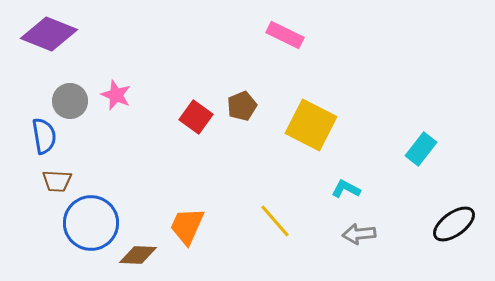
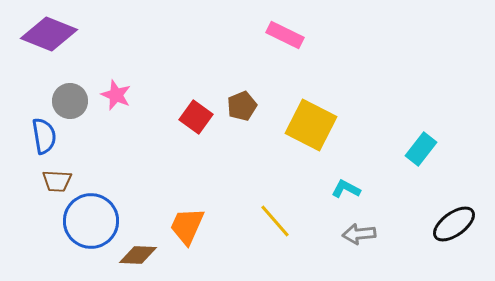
blue circle: moved 2 px up
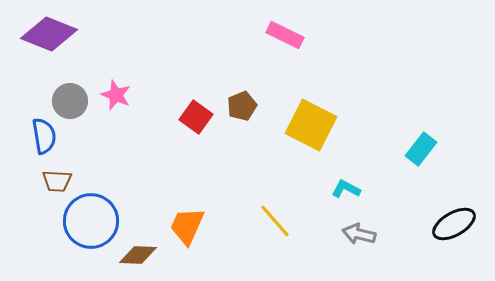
black ellipse: rotated 6 degrees clockwise
gray arrow: rotated 20 degrees clockwise
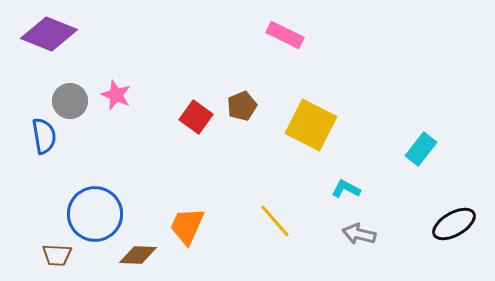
brown trapezoid: moved 74 px down
blue circle: moved 4 px right, 7 px up
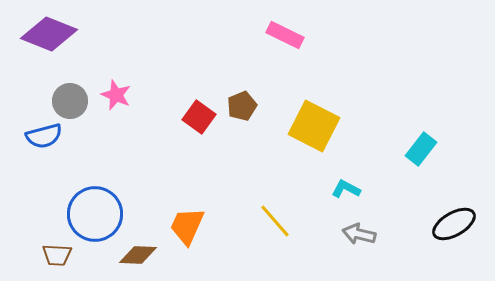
red square: moved 3 px right
yellow square: moved 3 px right, 1 px down
blue semicircle: rotated 84 degrees clockwise
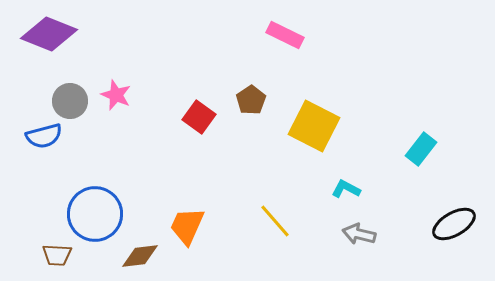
brown pentagon: moved 9 px right, 6 px up; rotated 12 degrees counterclockwise
brown diamond: moved 2 px right, 1 px down; rotated 9 degrees counterclockwise
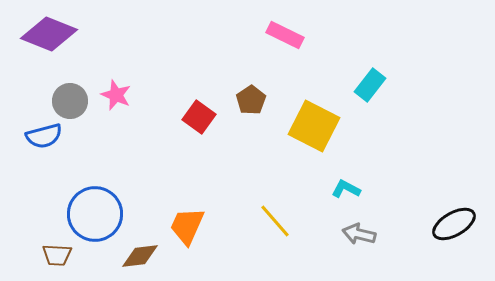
cyan rectangle: moved 51 px left, 64 px up
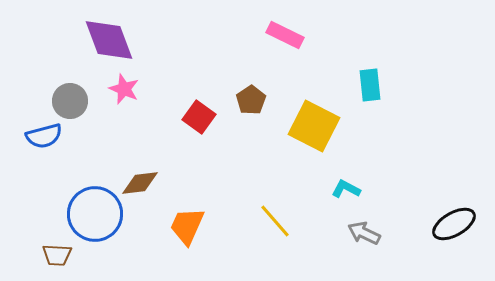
purple diamond: moved 60 px right, 6 px down; rotated 48 degrees clockwise
cyan rectangle: rotated 44 degrees counterclockwise
pink star: moved 8 px right, 6 px up
gray arrow: moved 5 px right, 1 px up; rotated 12 degrees clockwise
brown diamond: moved 73 px up
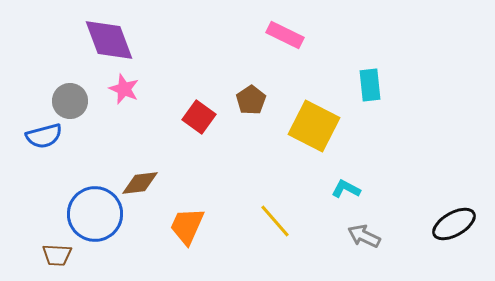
gray arrow: moved 3 px down
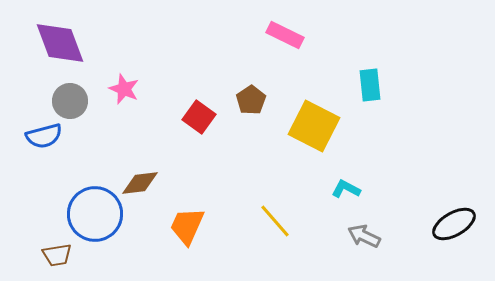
purple diamond: moved 49 px left, 3 px down
brown trapezoid: rotated 12 degrees counterclockwise
